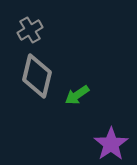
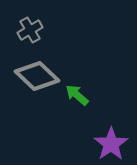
gray diamond: rotated 60 degrees counterclockwise
green arrow: rotated 75 degrees clockwise
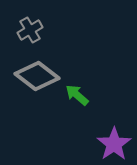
gray diamond: rotated 6 degrees counterclockwise
purple star: moved 3 px right
